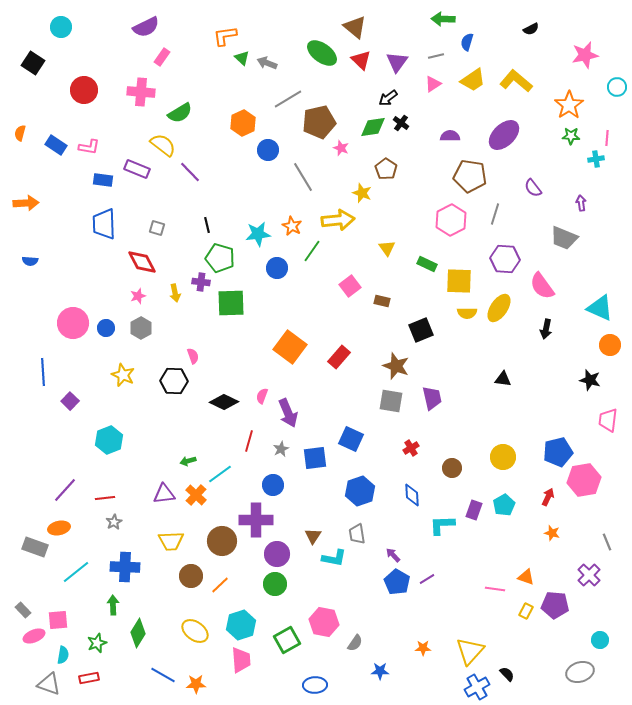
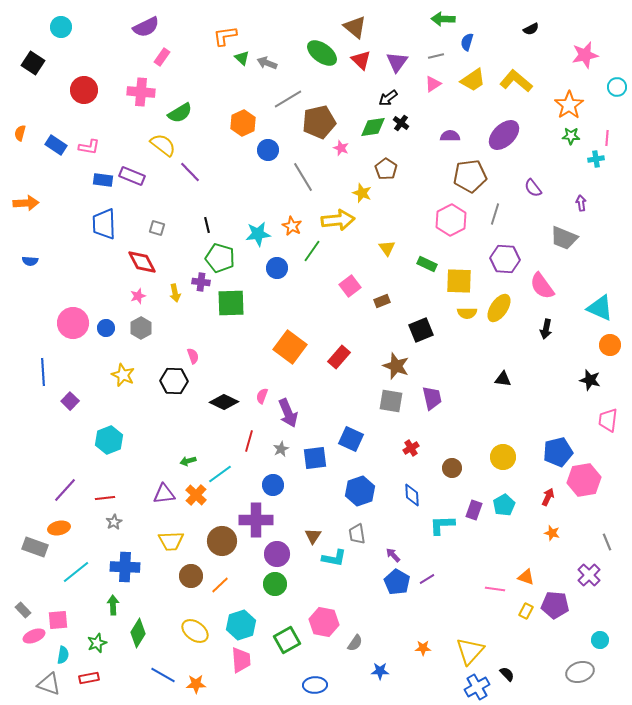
purple rectangle at (137, 169): moved 5 px left, 7 px down
brown pentagon at (470, 176): rotated 16 degrees counterclockwise
brown rectangle at (382, 301): rotated 35 degrees counterclockwise
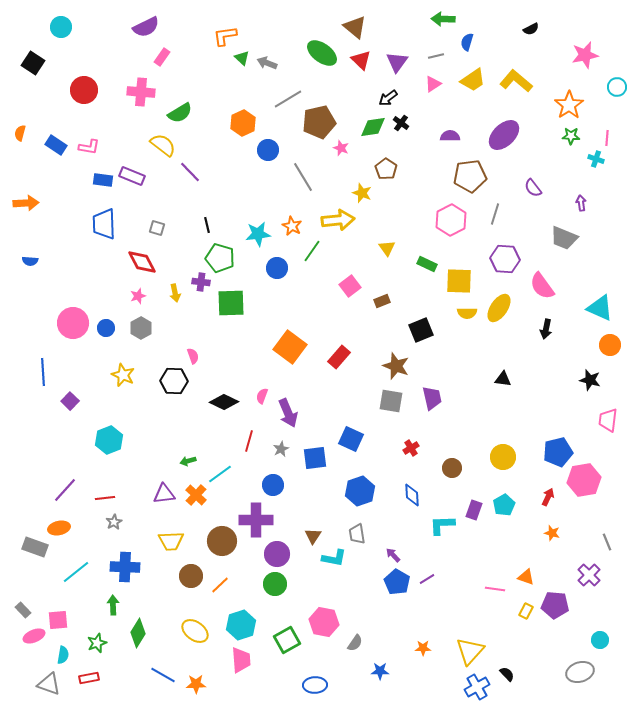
cyan cross at (596, 159): rotated 28 degrees clockwise
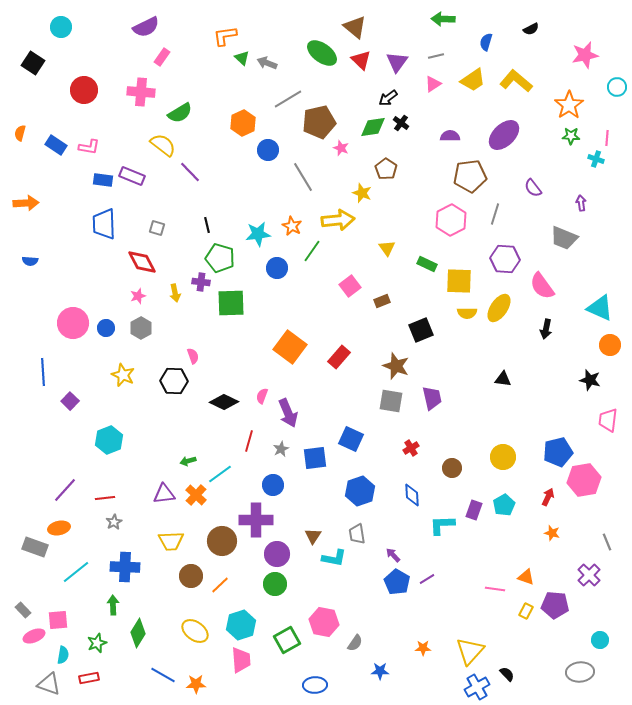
blue semicircle at (467, 42): moved 19 px right
gray ellipse at (580, 672): rotated 12 degrees clockwise
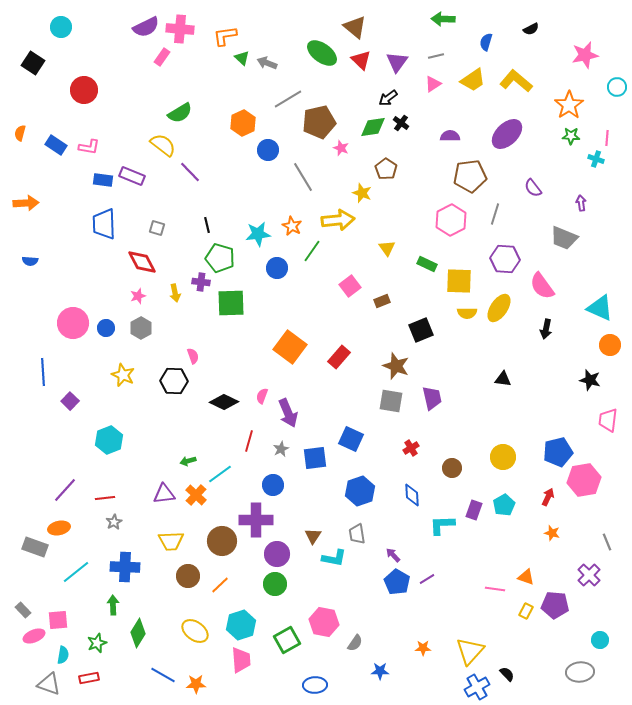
pink cross at (141, 92): moved 39 px right, 63 px up
purple ellipse at (504, 135): moved 3 px right, 1 px up
brown circle at (191, 576): moved 3 px left
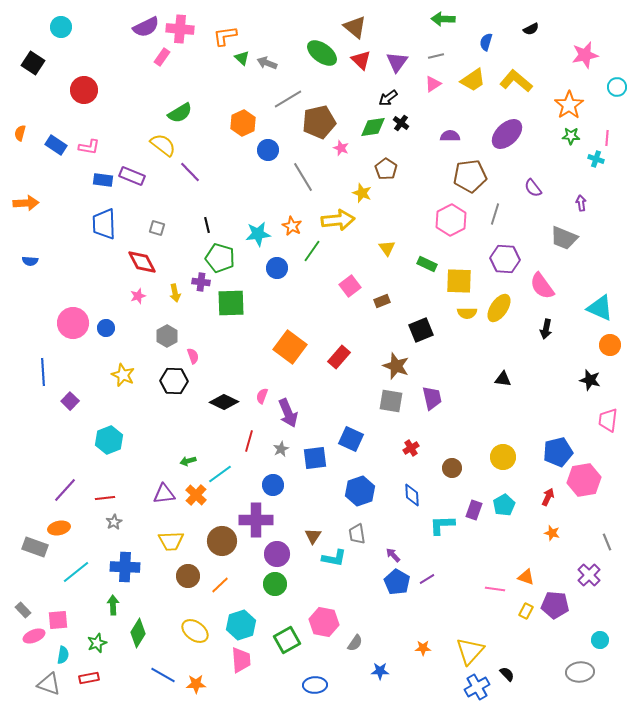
gray hexagon at (141, 328): moved 26 px right, 8 px down
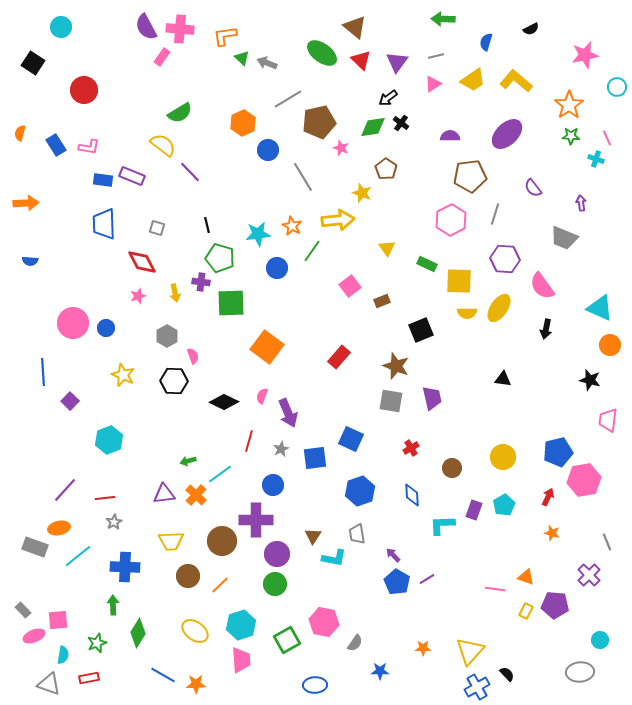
purple semicircle at (146, 27): rotated 88 degrees clockwise
pink line at (607, 138): rotated 28 degrees counterclockwise
blue rectangle at (56, 145): rotated 25 degrees clockwise
orange square at (290, 347): moved 23 px left
cyan line at (76, 572): moved 2 px right, 16 px up
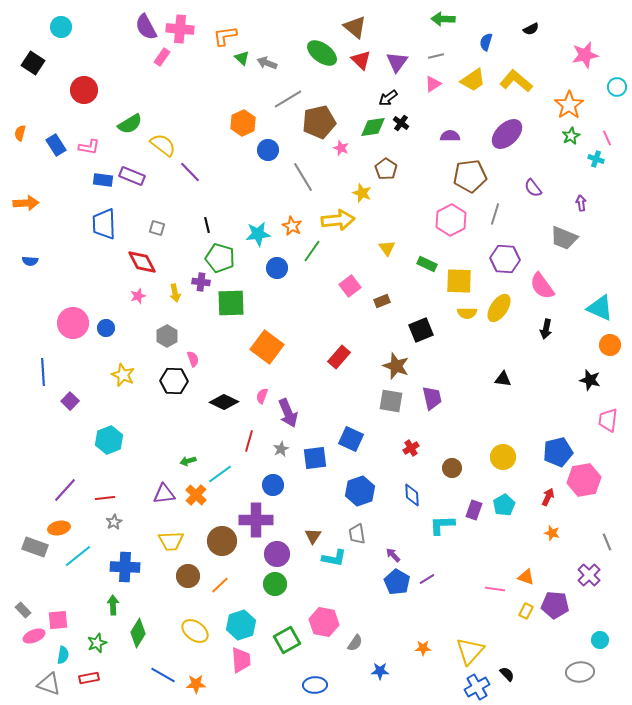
green semicircle at (180, 113): moved 50 px left, 11 px down
green star at (571, 136): rotated 30 degrees counterclockwise
pink semicircle at (193, 356): moved 3 px down
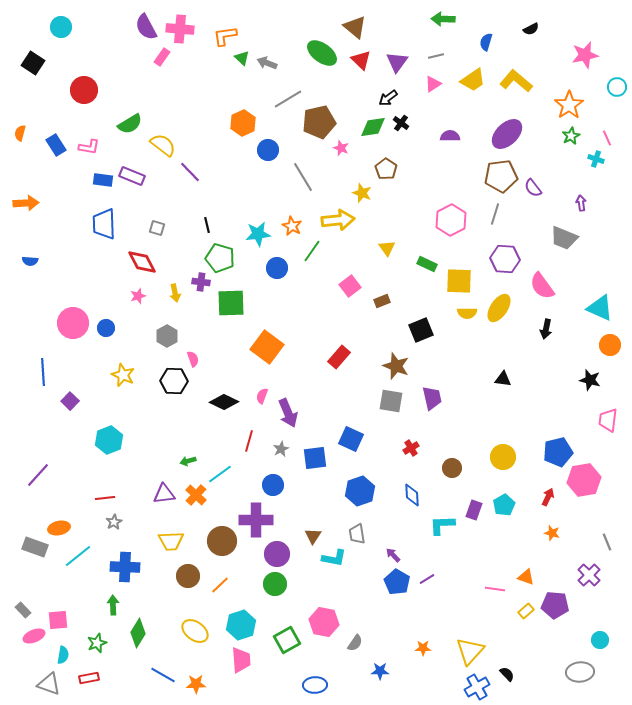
brown pentagon at (470, 176): moved 31 px right
purple line at (65, 490): moved 27 px left, 15 px up
yellow rectangle at (526, 611): rotated 21 degrees clockwise
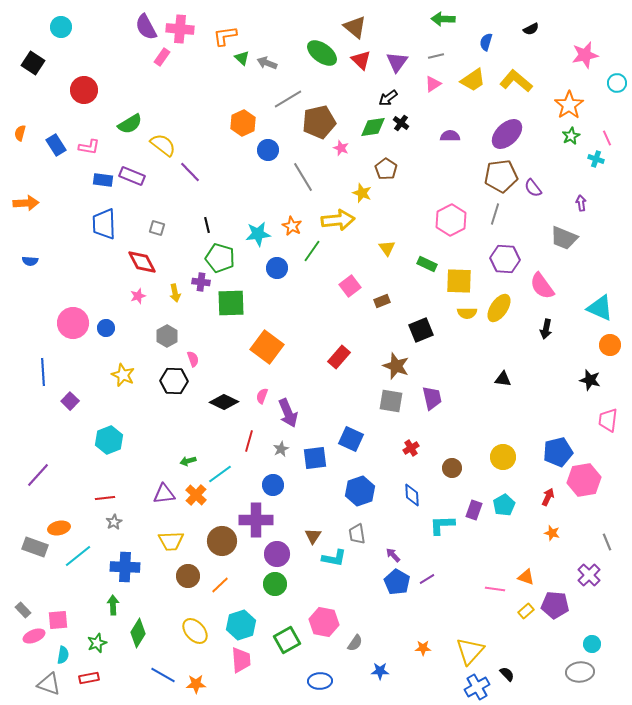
cyan circle at (617, 87): moved 4 px up
yellow ellipse at (195, 631): rotated 12 degrees clockwise
cyan circle at (600, 640): moved 8 px left, 4 px down
blue ellipse at (315, 685): moved 5 px right, 4 px up
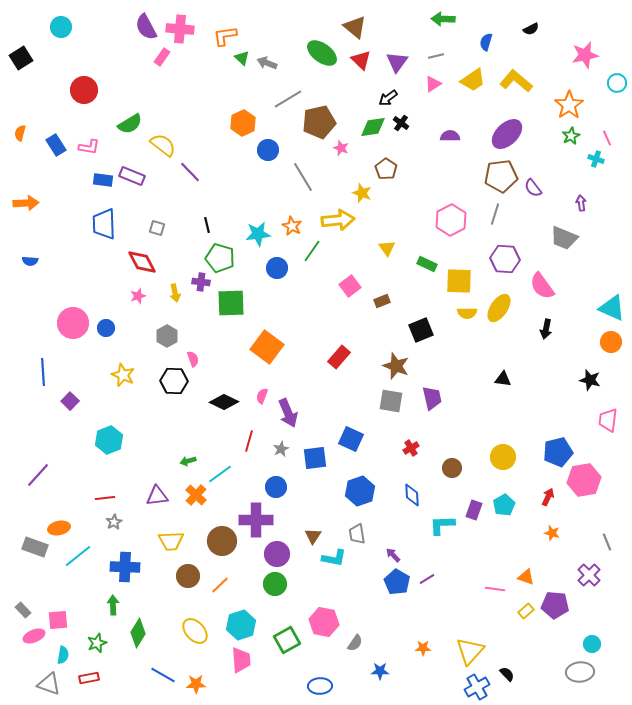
black square at (33, 63): moved 12 px left, 5 px up; rotated 25 degrees clockwise
cyan triangle at (600, 308): moved 12 px right
orange circle at (610, 345): moved 1 px right, 3 px up
blue circle at (273, 485): moved 3 px right, 2 px down
purple triangle at (164, 494): moved 7 px left, 2 px down
blue ellipse at (320, 681): moved 5 px down
